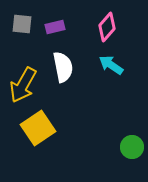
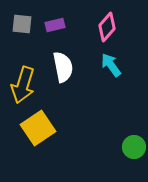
purple rectangle: moved 2 px up
cyan arrow: rotated 20 degrees clockwise
yellow arrow: rotated 12 degrees counterclockwise
green circle: moved 2 px right
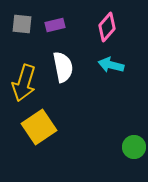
cyan arrow: rotated 40 degrees counterclockwise
yellow arrow: moved 1 px right, 2 px up
yellow square: moved 1 px right, 1 px up
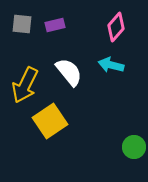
pink diamond: moved 9 px right
white semicircle: moved 6 px right, 5 px down; rotated 28 degrees counterclockwise
yellow arrow: moved 1 px right, 2 px down; rotated 9 degrees clockwise
yellow square: moved 11 px right, 6 px up
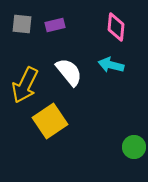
pink diamond: rotated 36 degrees counterclockwise
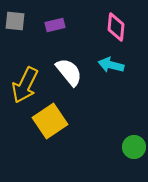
gray square: moved 7 px left, 3 px up
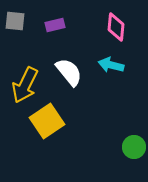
yellow square: moved 3 px left
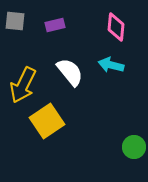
white semicircle: moved 1 px right
yellow arrow: moved 2 px left
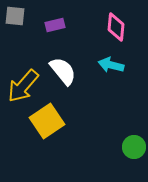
gray square: moved 5 px up
white semicircle: moved 7 px left, 1 px up
yellow arrow: moved 1 px down; rotated 15 degrees clockwise
